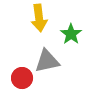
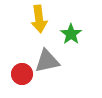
yellow arrow: moved 1 px down
red circle: moved 4 px up
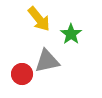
yellow arrow: rotated 32 degrees counterclockwise
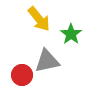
red circle: moved 1 px down
